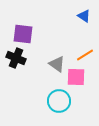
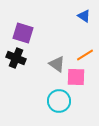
purple square: moved 1 px up; rotated 10 degrees clockwise
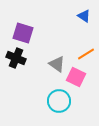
orange line: moved 1 px right, 1 px up
pink square: rotated 24 degrees clockwise
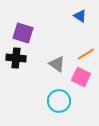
blue triangle: moved 4 px left
black cross: rotated 18 degrees counterclockwise
pink square: moved 5 px right
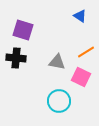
purple square: moved 3 px up
orange line: moved 2 px up
gray triangle: moved 2 px up; rotated 24 degrees counterclockwise
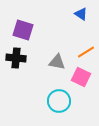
blue triangle: moved 1 px right, 2 px up
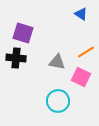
purple square: moved 3 px down
cyan circle: moved 1 px left
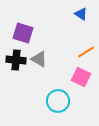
black cross: moved 2 px down
gray triangle: moved 18 px left, 3 px up; rotated 18 degrees clockwise
